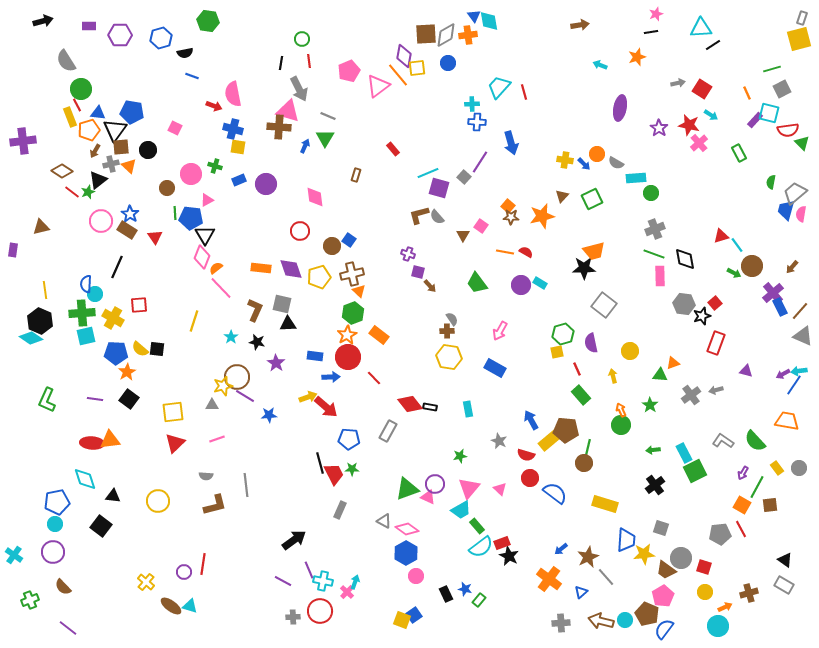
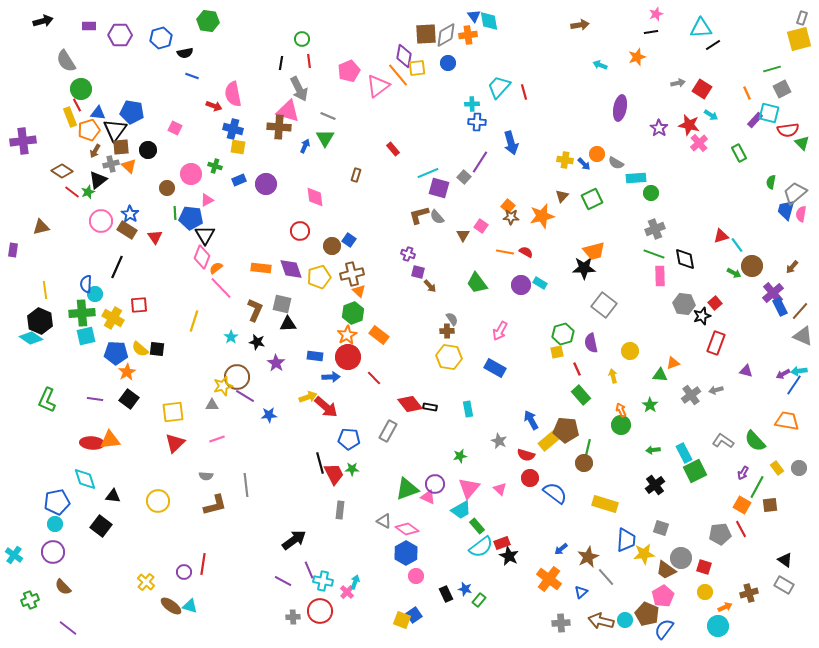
gray rectangle at (340, 510): rotated 18 degrees counterclockwise
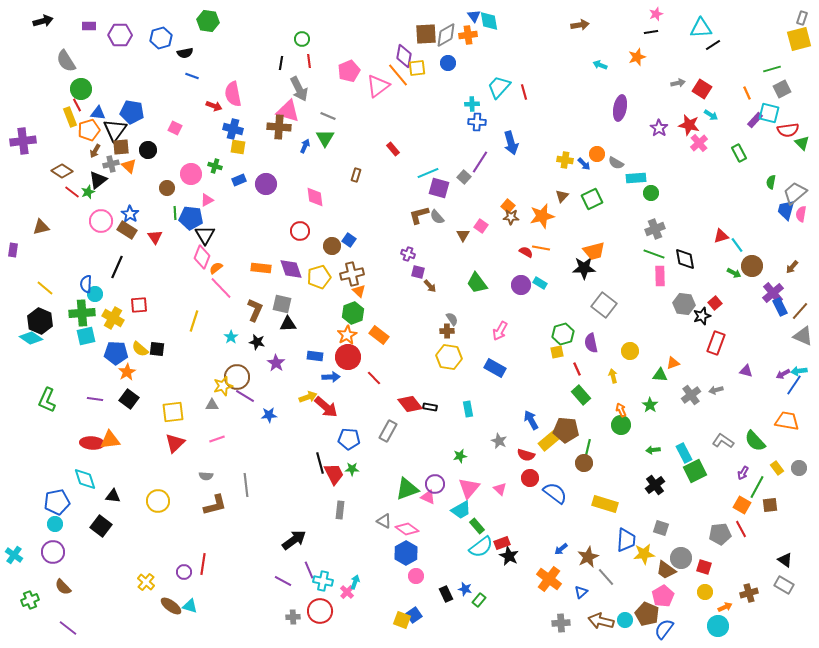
orange line at (505, 252): moved 36 px right, 4 px up
yellow line at (45, 290): moved 2 px up; rotated 42 degrees counterclockwise
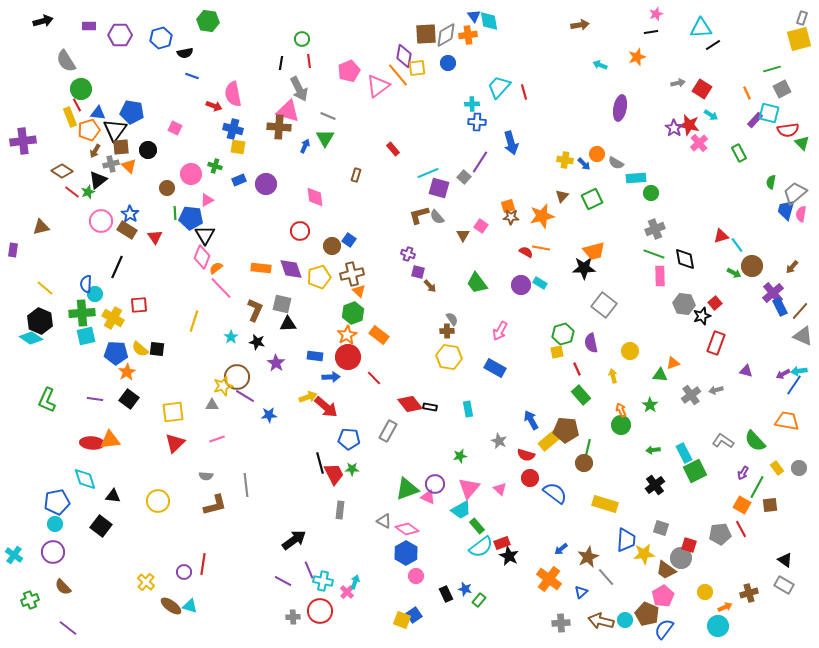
purple star at (659, 128): moved 15 px right
orange square at (508, 206): rotated 32 degrees clockwise
red square at (704, 567): moved 15 px left, 22 px up
